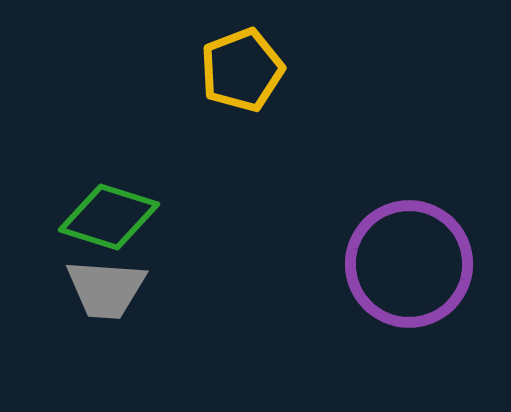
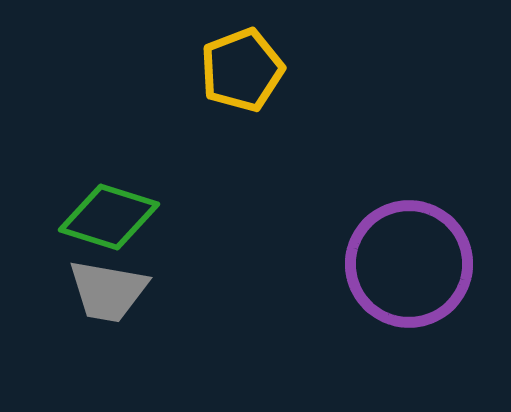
gray trapezoid: moved 2 px right, 2 px down; rotated 6 degrees clockwise
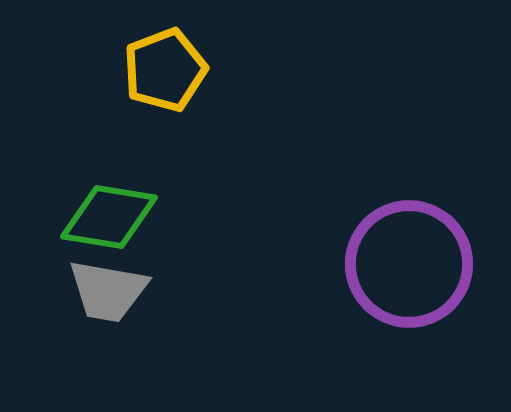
yellow pentagon: moved 77 px left
green diamond: rotated 8 degrees counterclockwise
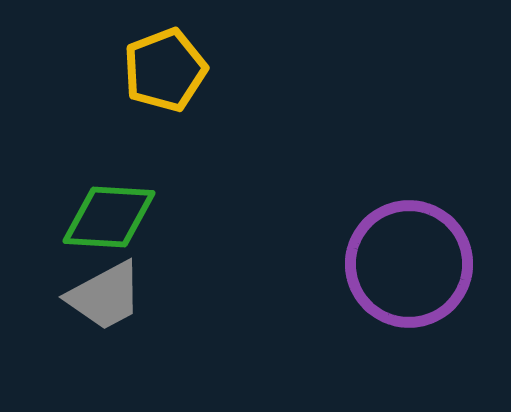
green diamond: rotated 6 degrees counterclockwise
gray trapezoid: moved 3 px left, 5 px down; rotated 38 degrees counterclockwise
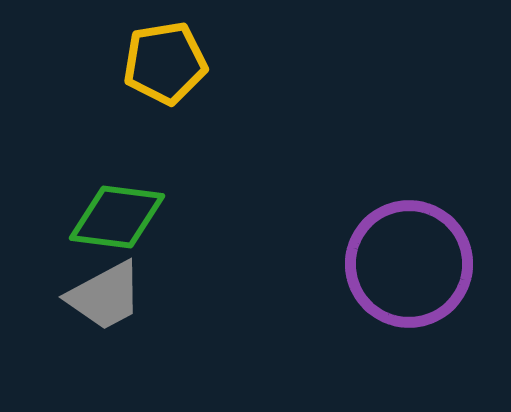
yellow pentagon: moved 7 px up; rotated 12 degrees clockwise
green diamond: moved 8 px right; rotated 4 degrees clockwise
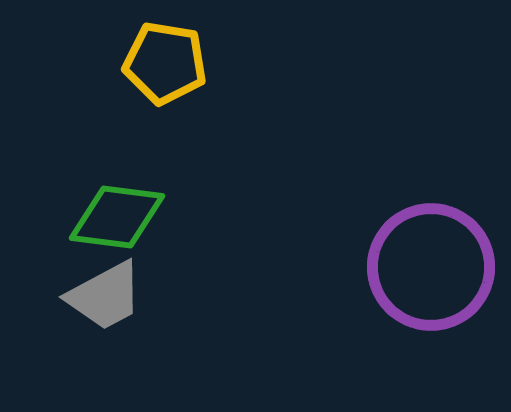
yellow pentagon: rotated 18 degrees clockwise
purple circle: moved 22 px right, 3 px down
